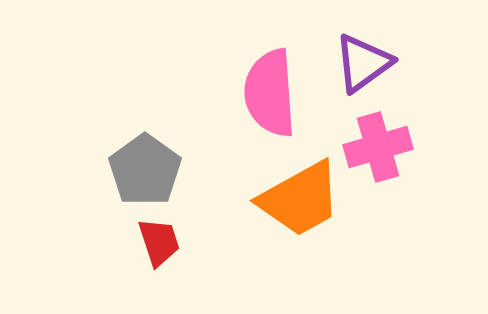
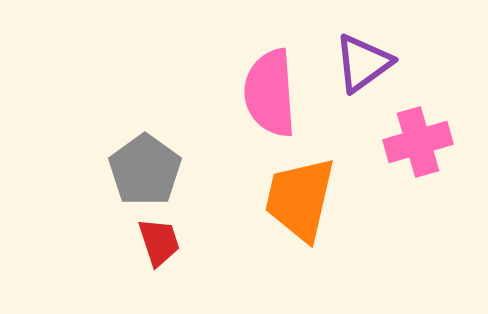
pink cross: moved 40 px right, 5 px up
orange trapezoid: rotated 132 degrees clockwise
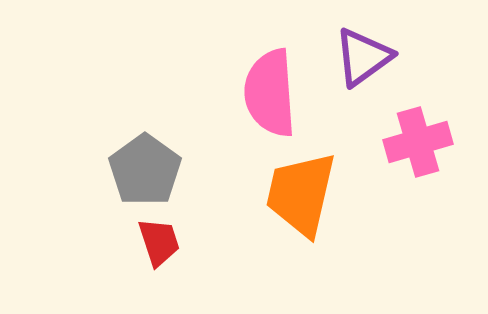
purple triangle: moved 6 px up
orange trapezoid: moved 1 px right, 5 px up
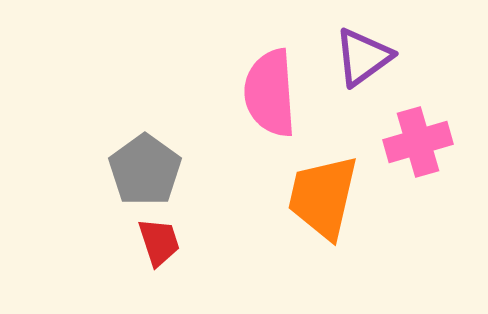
orange trapezoid: moved 22 px right, 3 px down
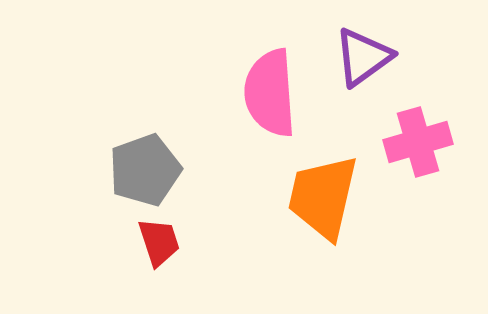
gray pentagon: rotated 16 degrees clockwise
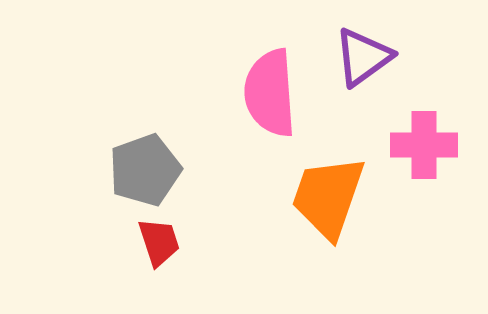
pink cross: moved 6 px right, 3 px down; rotated 16 degrees clockwise
orange trapezoid: moved 5 px right; rotated 6 degrees clockwise
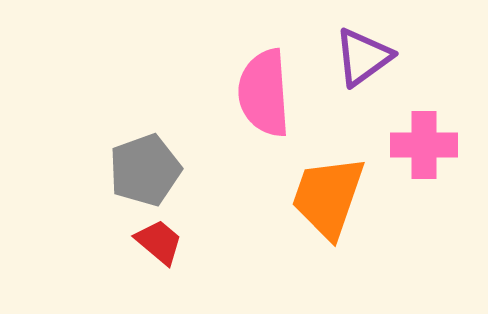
pink semicircle: moved 6 px left
red trapezoid: rotated 32 degrees counterclockwise
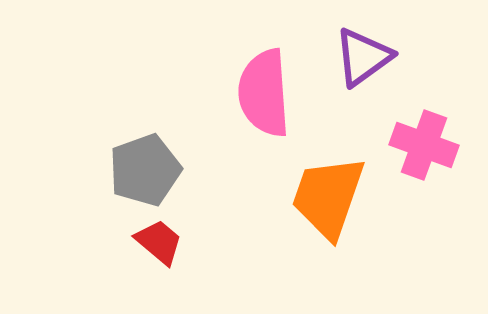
pink cross: rotated 20 degrees clockwise
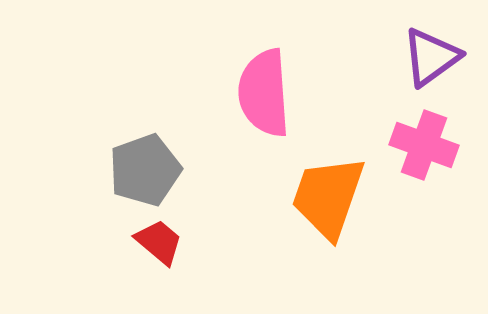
purple triangle: moved 68 px right
